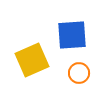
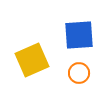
blue square: moved 7 px right
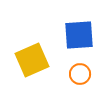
orange circle: moved 1 px right, 1 px down
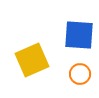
blue square: rotated 8 degrees clockwise
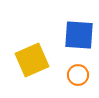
orange circle: moved 2 px left, 1 px down
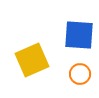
orange circle: moved 2 px right, 1 px up
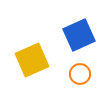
blue square: rotated 28 degrees counterclockwise
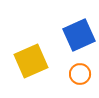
yellow square: moved 1 px left, 1 px down
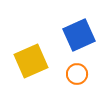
orange circle: moved 3 px left
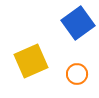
blue square: moved 1 px left, 12 px up; rotated 12 degrees counterclockwise
